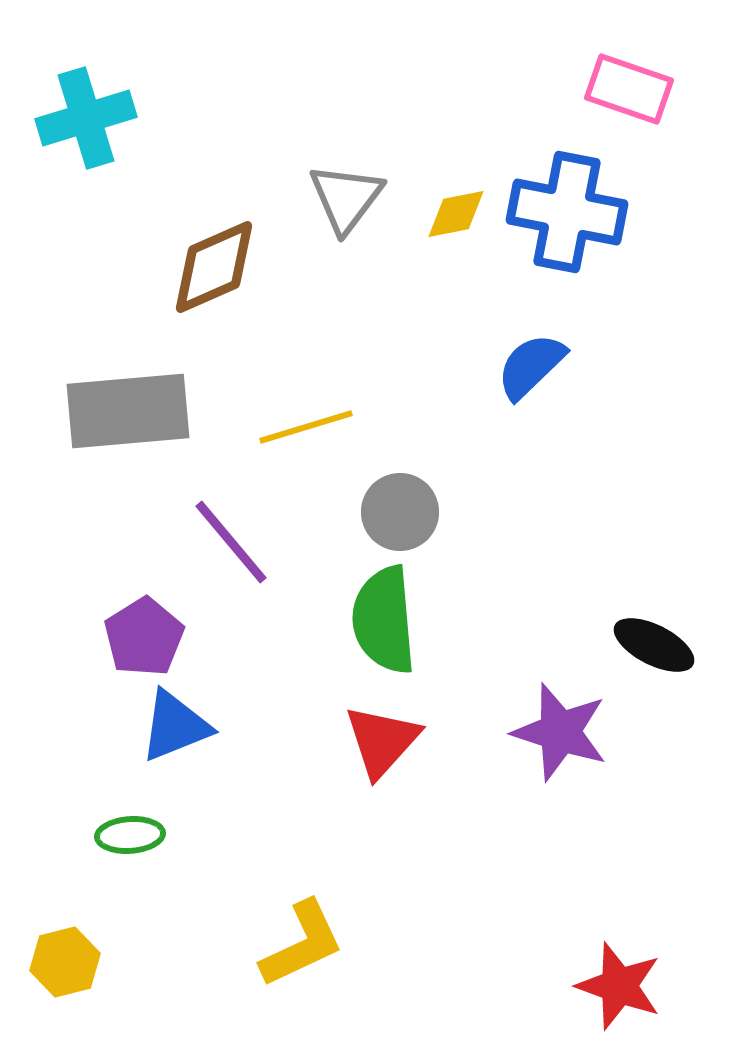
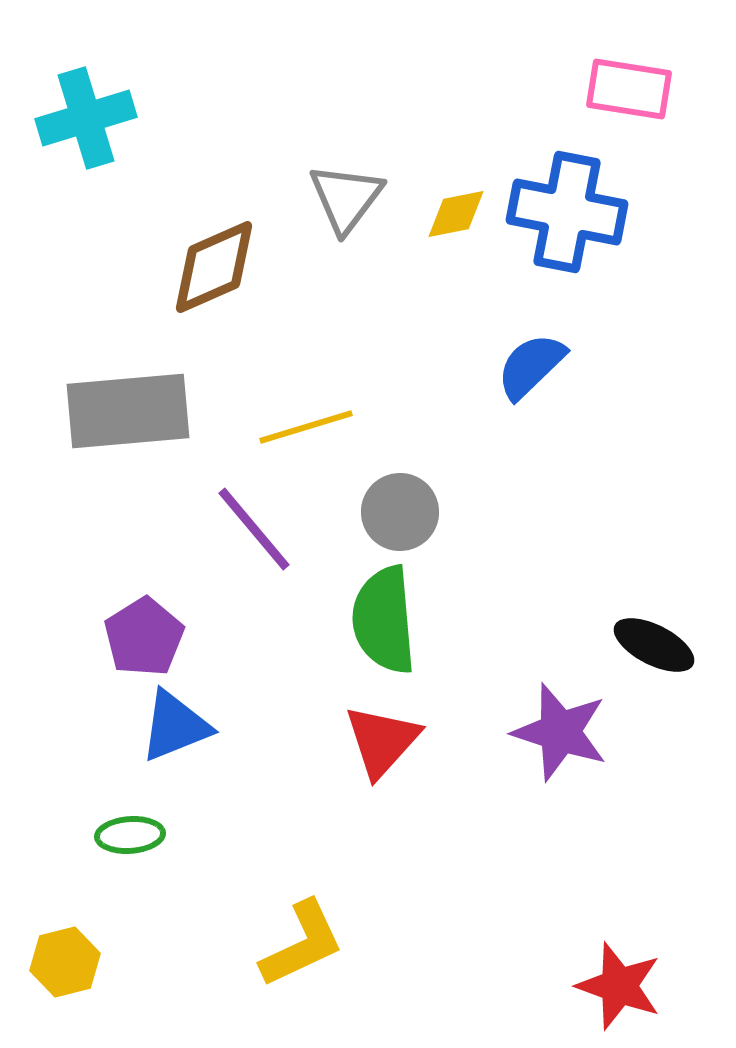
pink rectangle: rotated 10 degrees counterclockwise
purple line: moved 23 px right, 13 px up
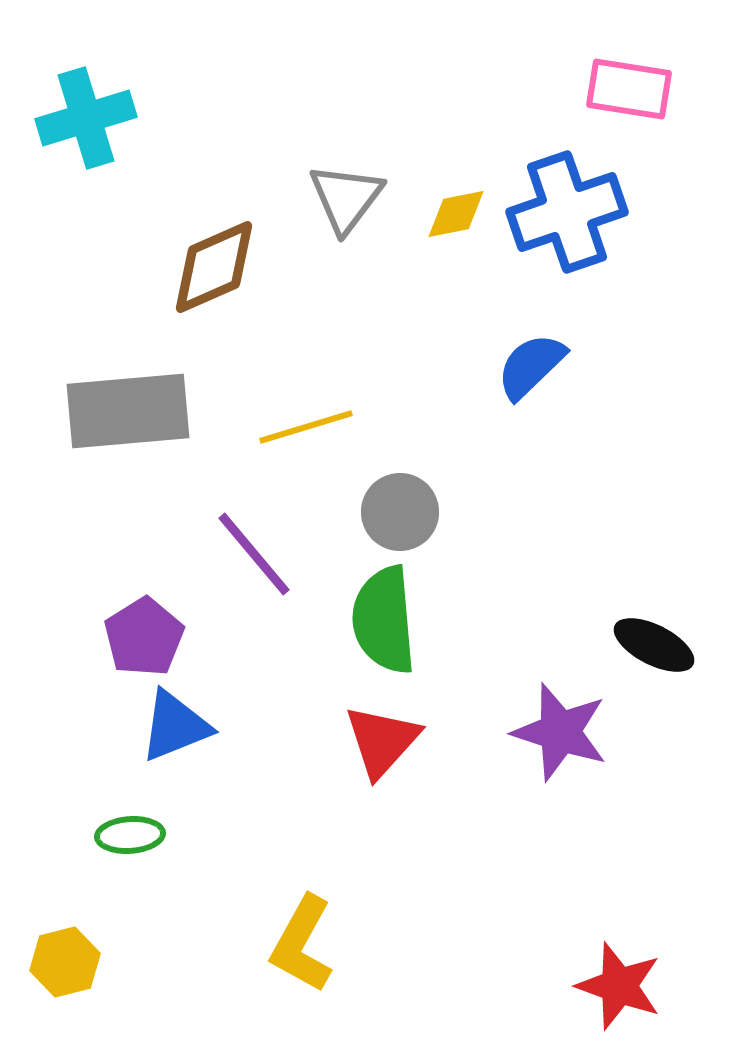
blue cross: rotated 30 degrees counterclockwise
purple line: moved 25 px down
yellow L-shape: rotated 144 degrees clockwise
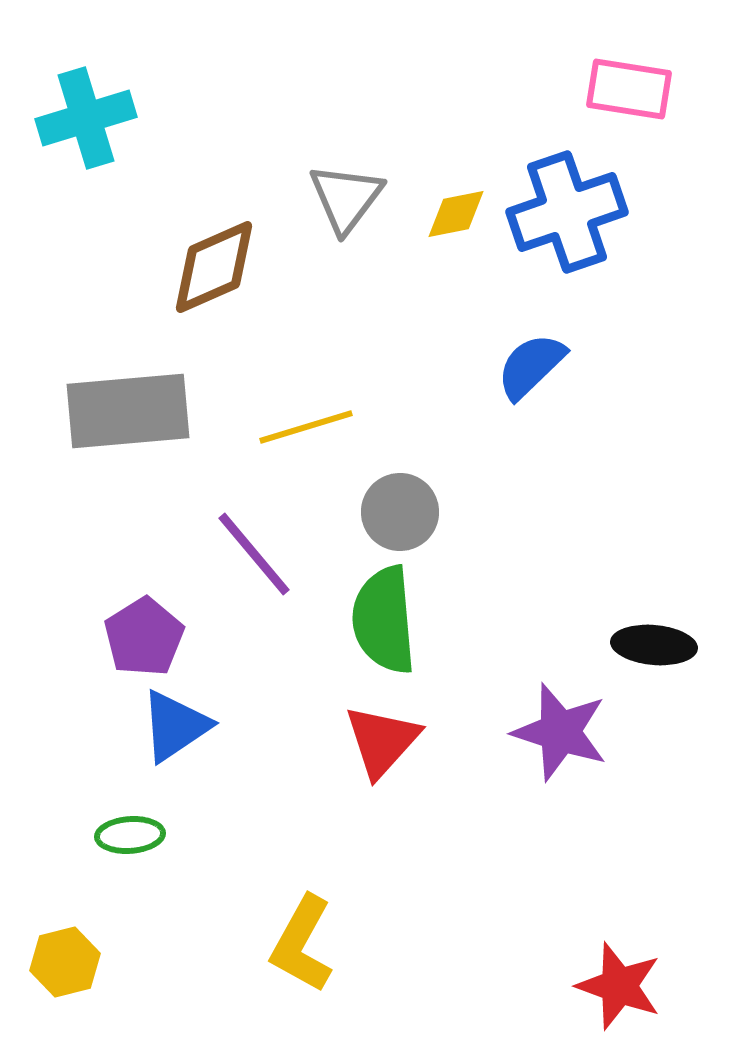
black ellipse: rotated 22 degrees counterclockwise
blue triangle: rotated 12 degrees counterclockwise
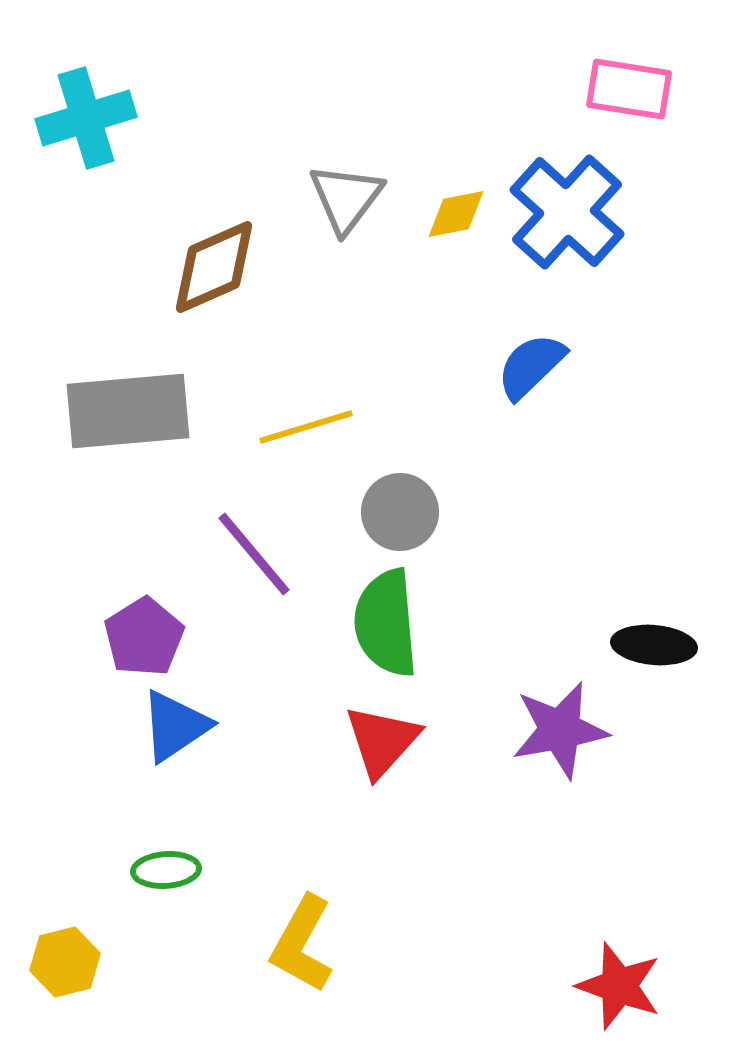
blue cross: rotated 29 degrees counterclockwise
green semicircle: moved 2 px right, 3 px down
purple star: moved 2 px up; rotated 28 degrees counterclockwise
green ellipse: moved 36 px right, 35 px down
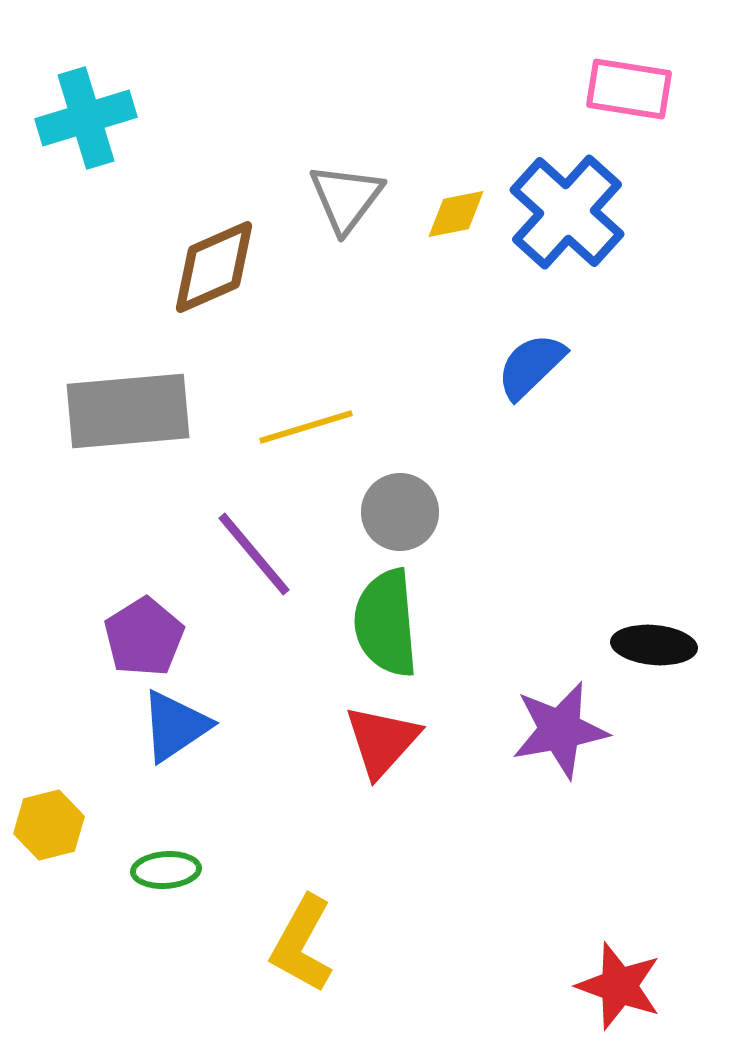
yellow hexagon: moved 16 px left, 137 px up
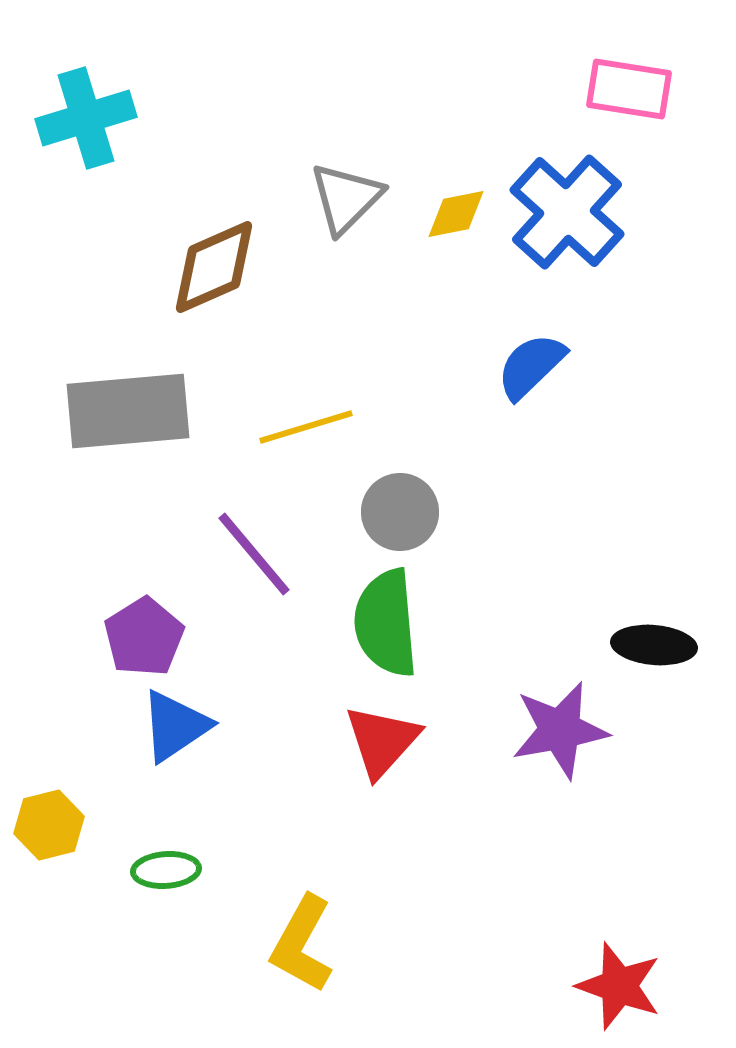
gray triangle: rotated 8 degrees clockwise
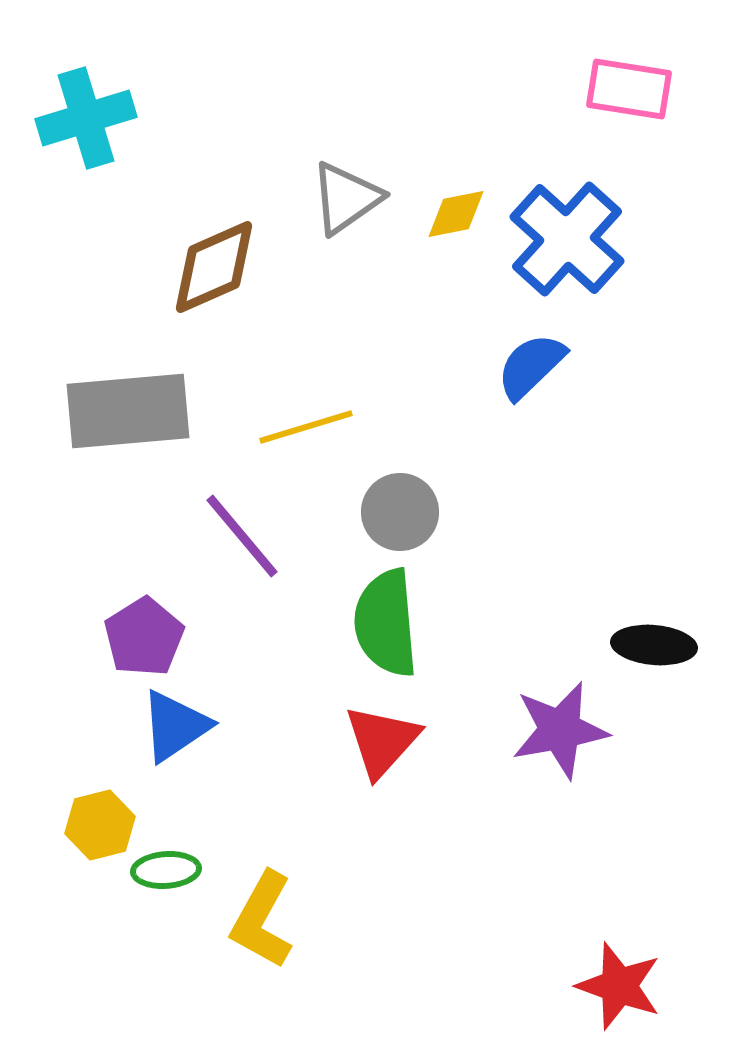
gray triangle: rotated 10 degrees clockwise
blue cross: moved 27 px down
purple line: moved 12 px left, 18 px up
yellow hexagon: moved 51 px right
yellow L-shape: moved 40 px left, 24 px up
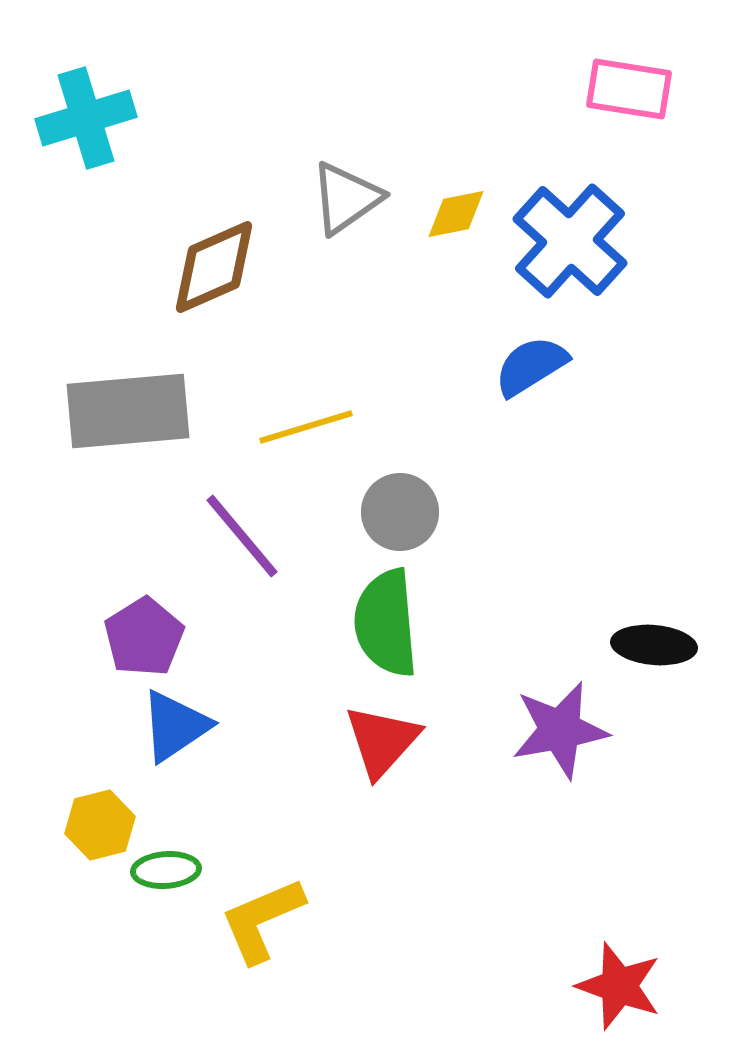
blue cross: moved 3 px right, 2 px down
blue semicircle: rotated 12 degrees clockwise
yellow L-shape: rotated 38 degrees clockwise
